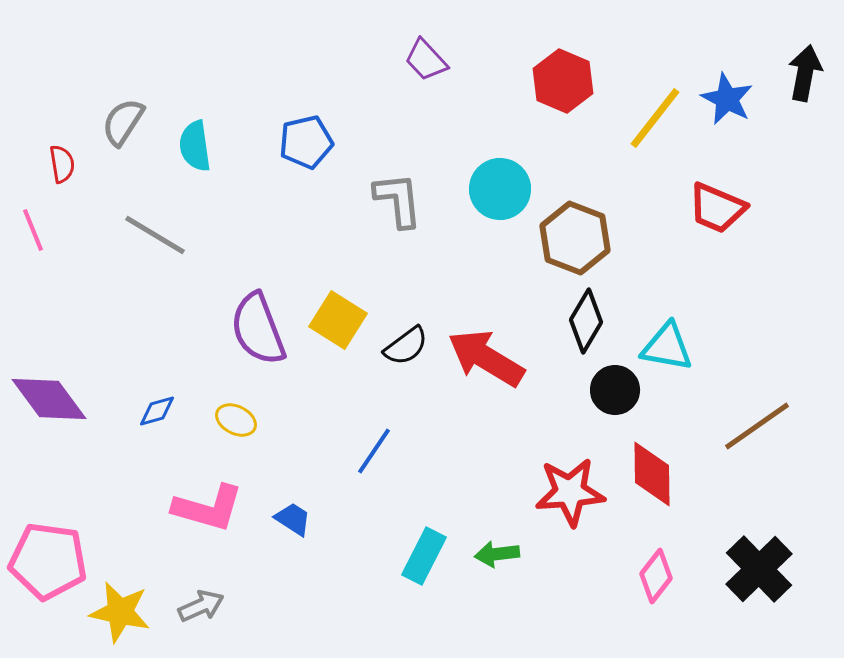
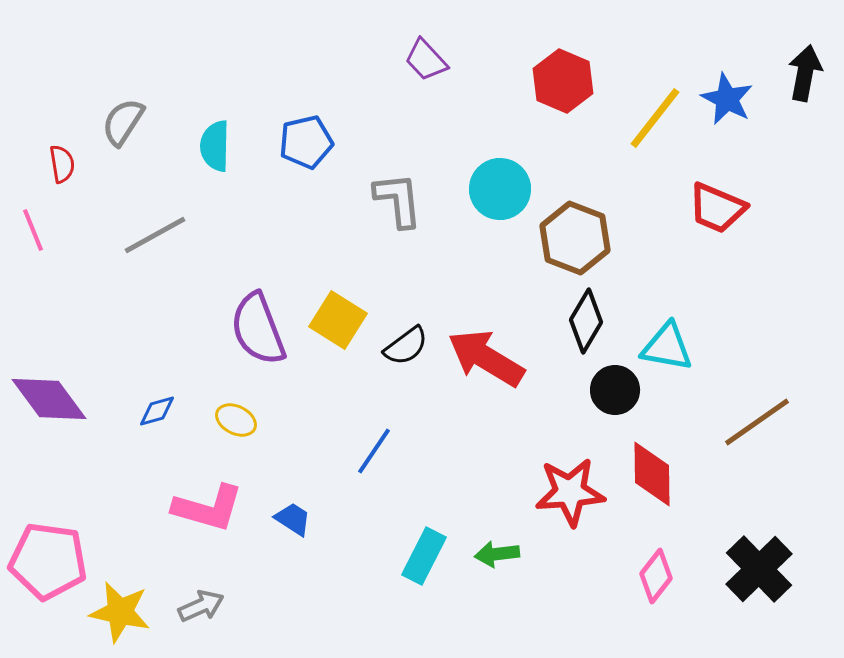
cyan semicircle: moved 20 px right; rotated 9 degrees clockwise
gray line: rotated 60 degrees counterclockwise
brown line: moved 4 px up
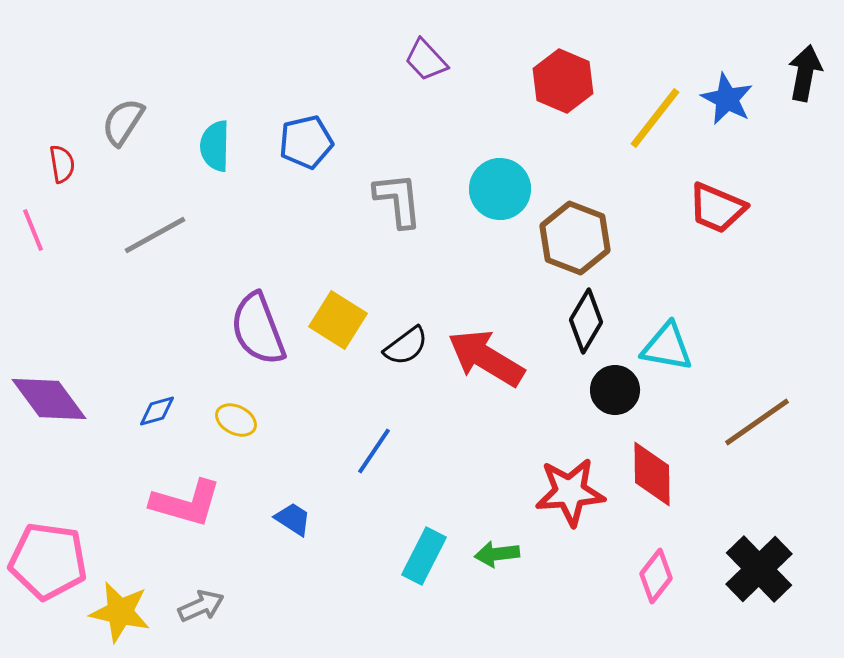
pink L-shape: moved 22 px left, 5 px up
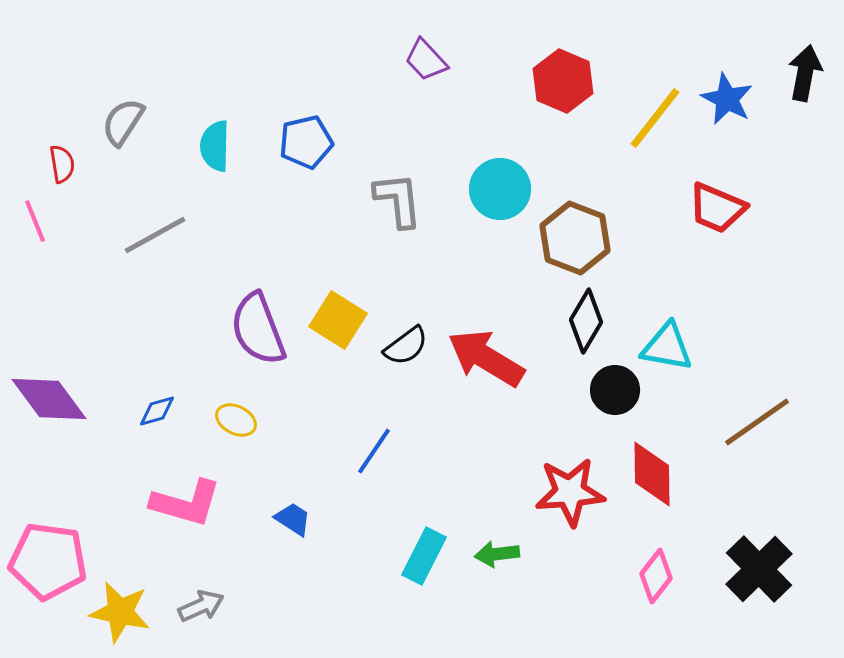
pink line: moved 2 px right, 9 px up
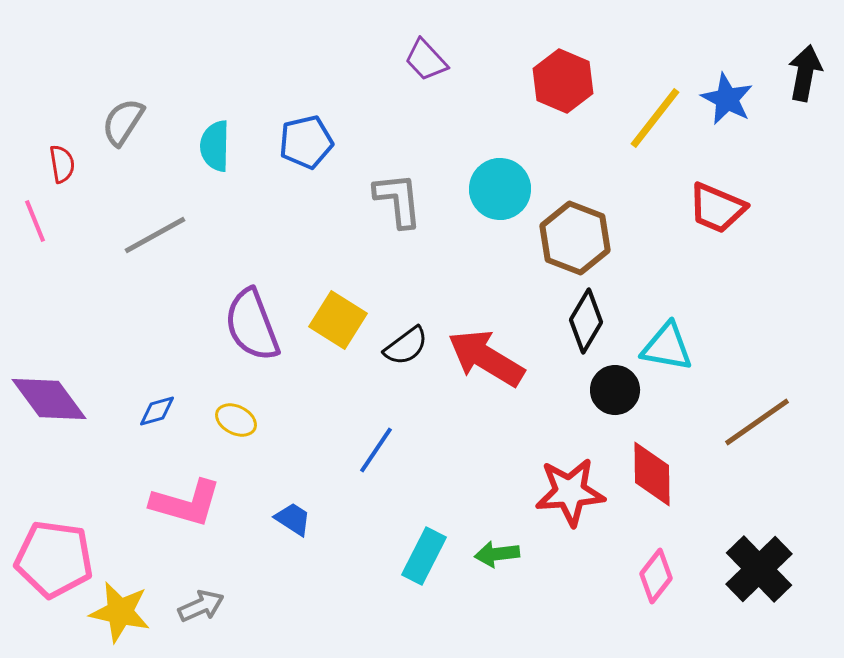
purple semicircle: moved 6 px left, 4 px up
blue line: moved 2 px right, 1 px up
pink pentagon: moved 6 px right, 2 px up
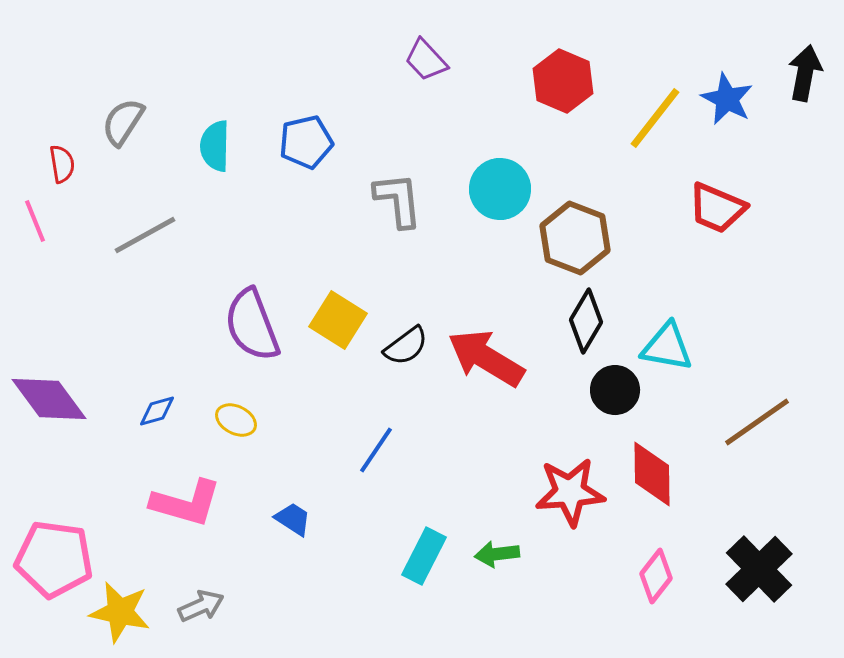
gray line: moved 10 px left
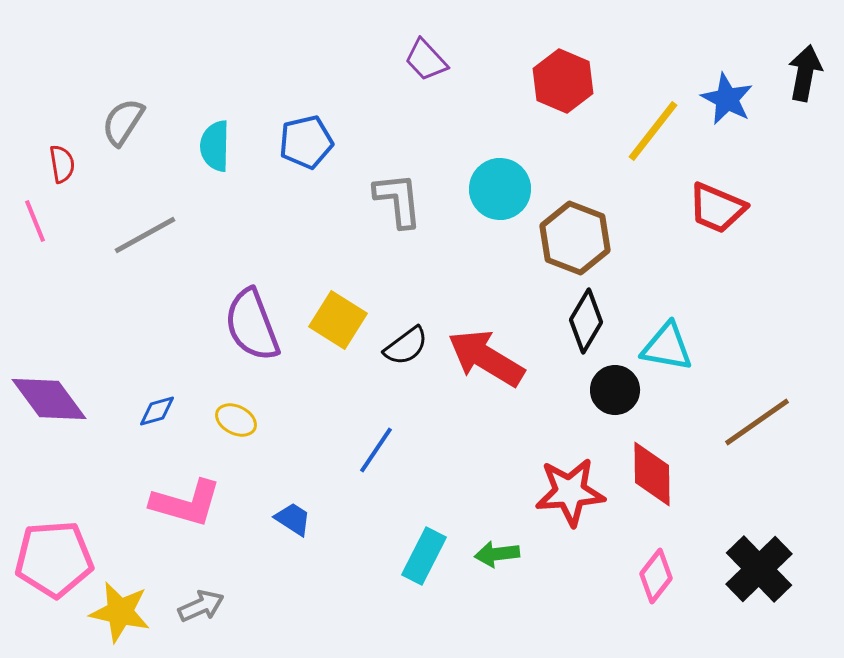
yellow line: moved 2 px left, 13 px down
pink pentagon: rotated 12 degrees counterclockwise
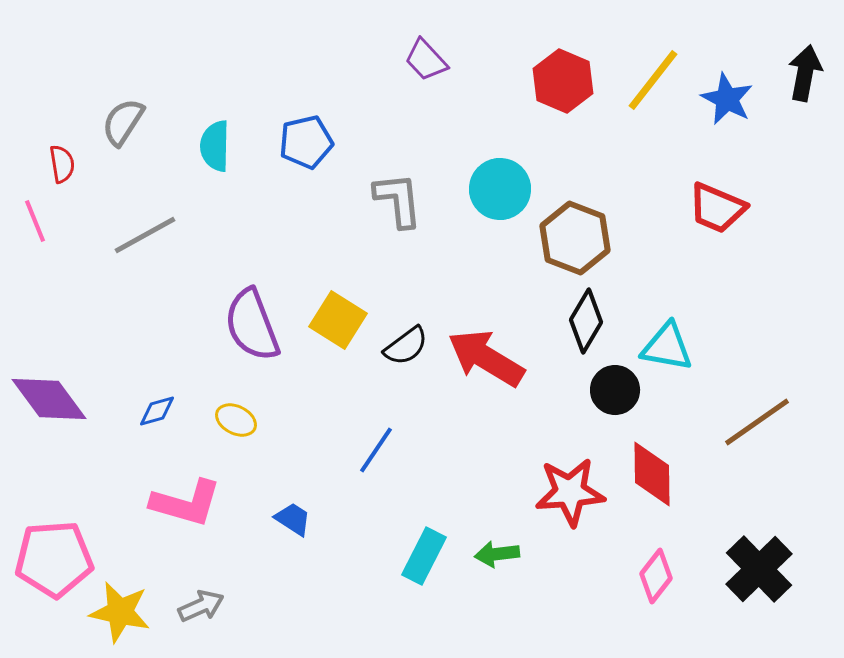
yellow line: moved 51 px up
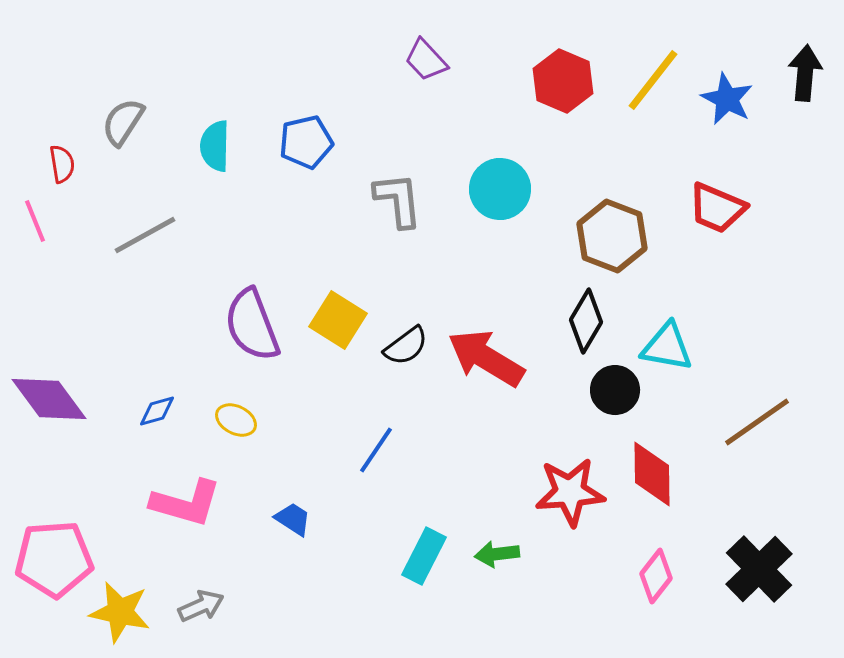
black arrow: rotated 6 degrees counterclockwise
brown hexagon: moved 37 px right, 2 px up
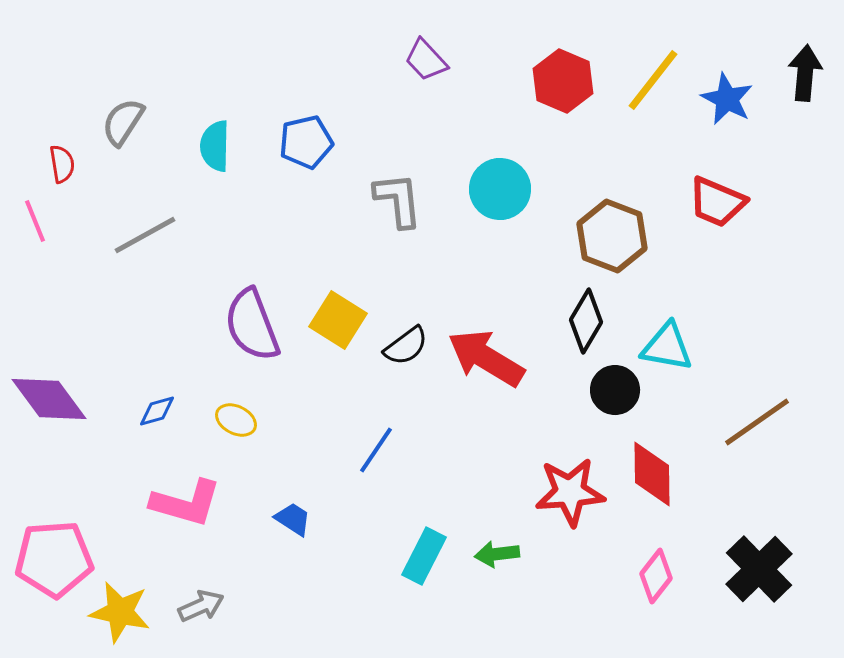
red trapezoid: moved 6 px up
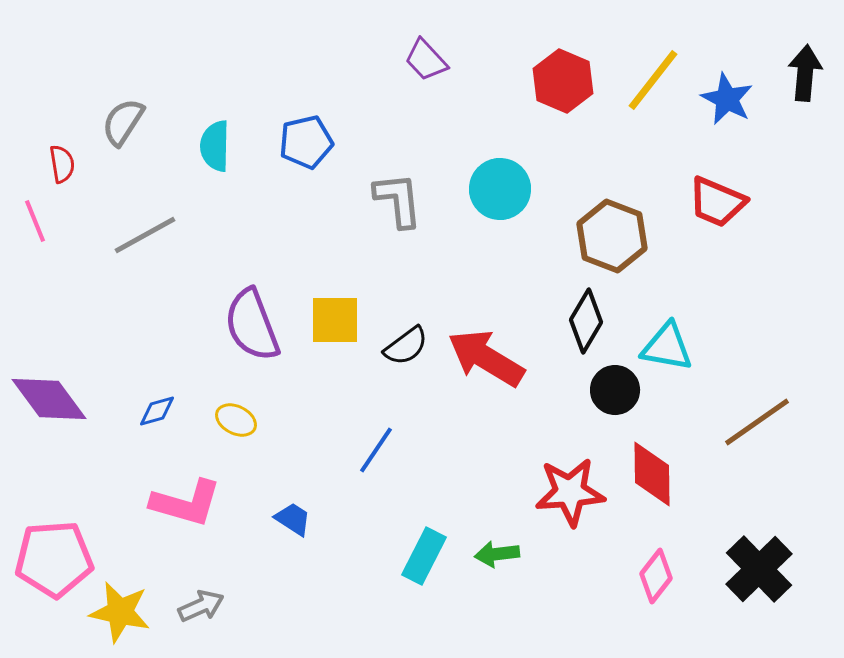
yellow square: moved 3 px left; rotated 32 degrees counterclockwise
